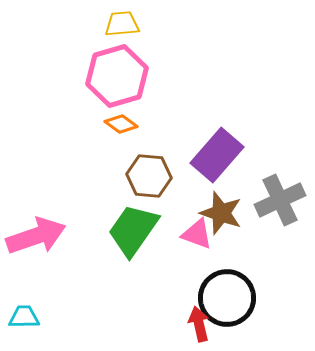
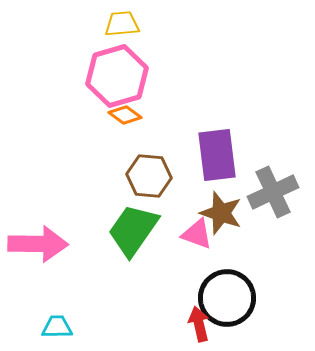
orange diamond: moved 4 px right, 9 px up
purple rectangle: rotated 48 degrees counterclockwise
gray cross: moved 7 px left, 8 px up
pink arrow: moved 2 px right, 8 px down; rotated 20 degrees clockwise
cyan trapezoid: moved 33 px right, 10 px down
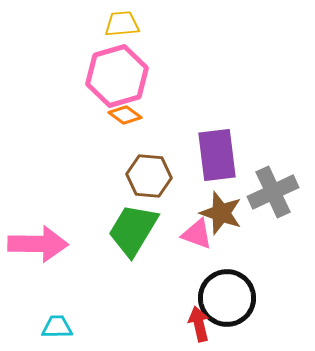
green trapezoid: rotated 4 degrees counterclockwise
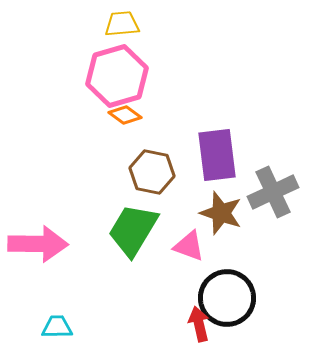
brown hexagon: moved 3 px right, 4 px up; rotated 6 degrees clockwise
pink triangle: moved 8 px left, 12 px down
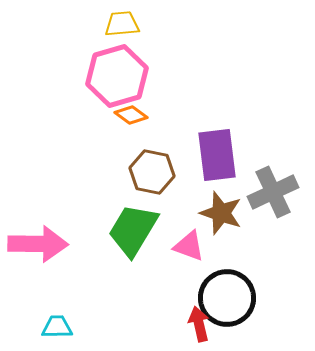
orange diamond: moved 6 px right
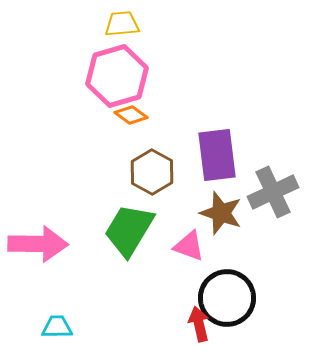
brown hexagon: rotated 18 degrees clockwise
green trapezoid: moved 4 px left
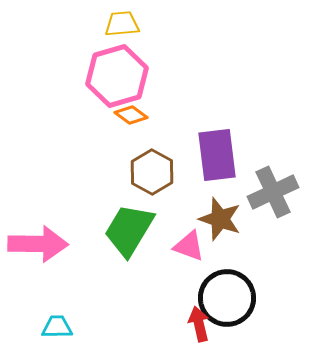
brown star: moved 1 px left, 6 px down
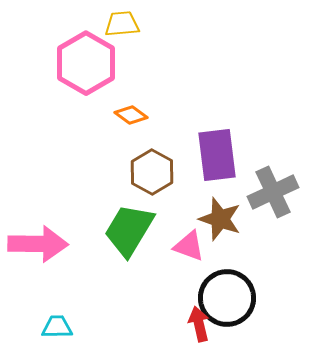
pink hexagon: moved 31 px left, 13 px up; rotated 14 degrees counterclockwise
